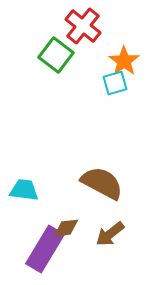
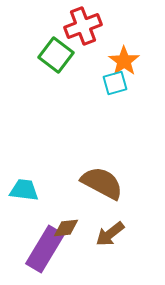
red cross: rotated 30 degrees clockwise
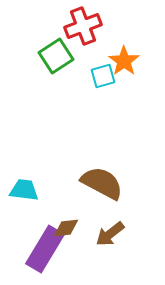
green square: moved 1 px down; rotated 20 degrees clockwise
cyan square: moved 12 px left, 7 px up
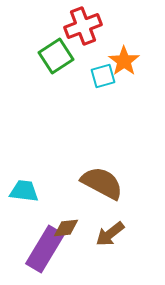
cyan trapezoid: moved 1 px down
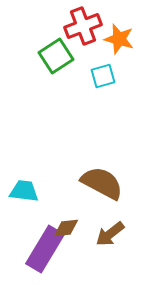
orange star: moved 5 px left, 22 px up; rotated 20 degrees counterclockwise
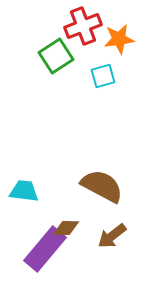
orange star: rotated 24 degrees counterclockwise
brown semicircle: moved 3 px down
brown diamond: rotated 8 degrees clockwise
brown arrow: moved 2 px right, 2 px down
purple rectangle: rotated 9 degrees clockwise
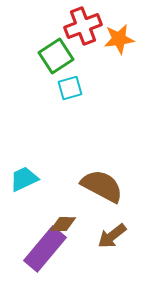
cyan square: moved 33 px left, 12 px down
cyan trapezoid: moved 12 px up; rotated 32 degrees counterclockwise
brown diamond: moved 3 px left, 4 px up
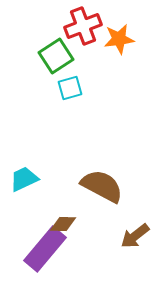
brown arrow: moved 23 px right
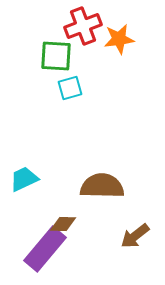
green square: rotated 36 degrees clockwise
brown semicircle: rotated 27 degrees counterclockwise
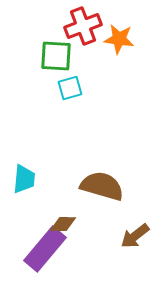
orange star: rotated 16 degrees clockwise
cyan trapezoid: rotated 120 degrees clockwise
brown semicircle: rotated 15 degrees clockwise
